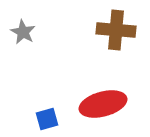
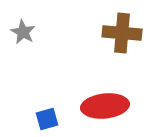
brown cross: moved 6 px right, 3 px down
red ellipse: moved 2 px right, 2 px down; rotated 9 degrees clockwise
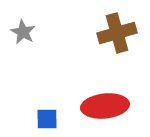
brown cross: moved 5 px left; rotated 21 degrees counterclockwise
blue square: rotated 15 degrees clockwise
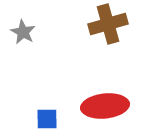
brown cross: moved 9 px left, 9 px up
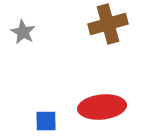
red ellipse: moved 3 px left, 1 px down
blue square: moved 1 px left, 2 px down
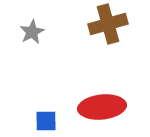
gray star: moved 9 px right; rotated 15 degrees clockwise
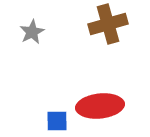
red ellipse: moved 2 px left, 1 px up
blue square: moved 11 px right
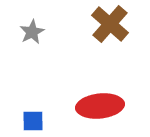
brown cross: moved 2 px right; rotated 33 degrees counterclockwise
blue square: moved 24 px left
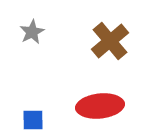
brown cross: moved 17 px down; rotated 9 degrees clockwise
blue square: moved 1 px up
